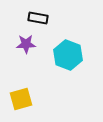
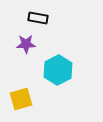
cyan hexagon: moved 10 px left, 15 px down; rotated 12 degrees clockwise
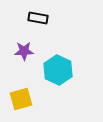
purple star: moved 2 px left, 7 px down
cyan hexagon: rotated 8 degrees counterclockwise
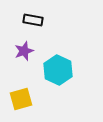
black rectangle: moved 5 px left, 2 px down
purple star: rotated 18 degrees counterclockwise
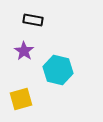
purple star: rotated 18 degrees counterclockwise
cyan hexagon: rotated 12 degrees counterclockwise
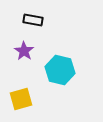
cyan hexagon: moved 2 px right
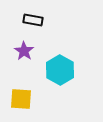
cyan hexagon: rotated 16 degrees clockwise
yellow square: rotated 20 degrees clockwise
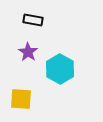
purple star: moved 4 px right, 1 px down
cyan hexagon: moved 1 px up
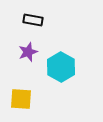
purple star: rotated 18 degrees clockwise
cyan hexagon: moved 1 px right, 2 px up
